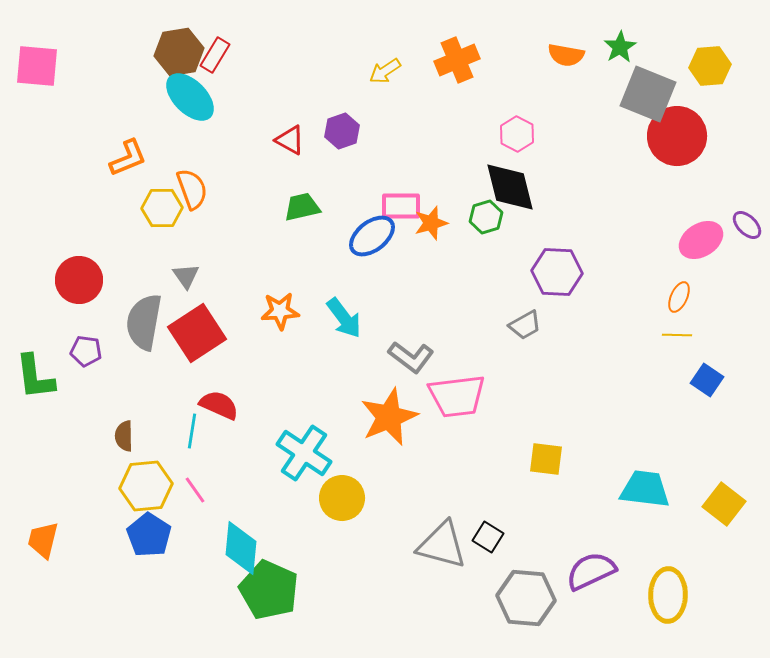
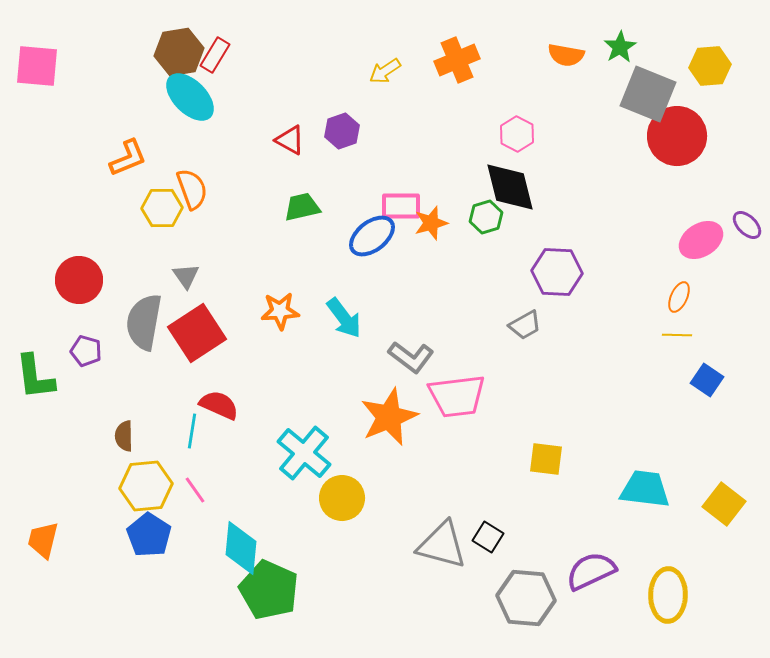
purple pentagon at (86, 351): rotated 8 degrees clockwise
cyan cross at (304, 453): rotated 6 degrees clockwise
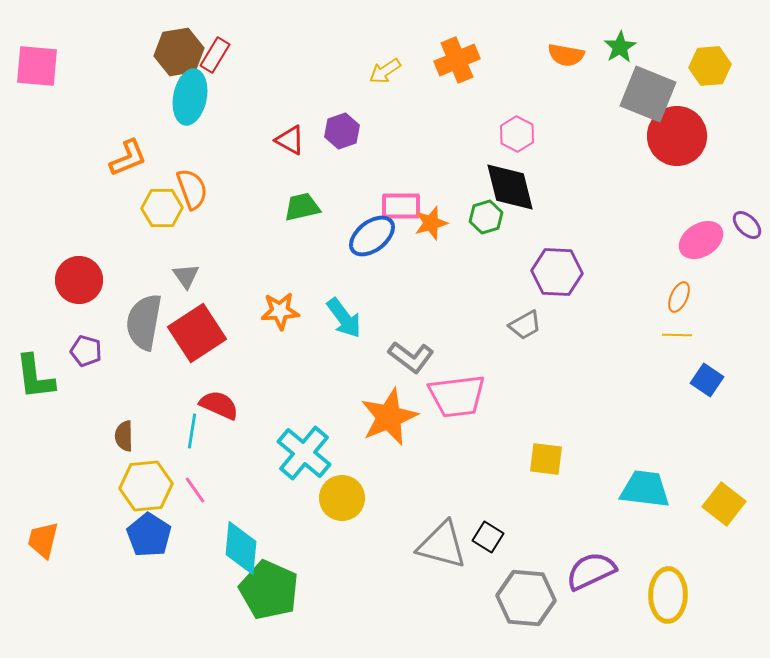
cyan ellipse at (190, 97): rotated 56 degrees clockwise
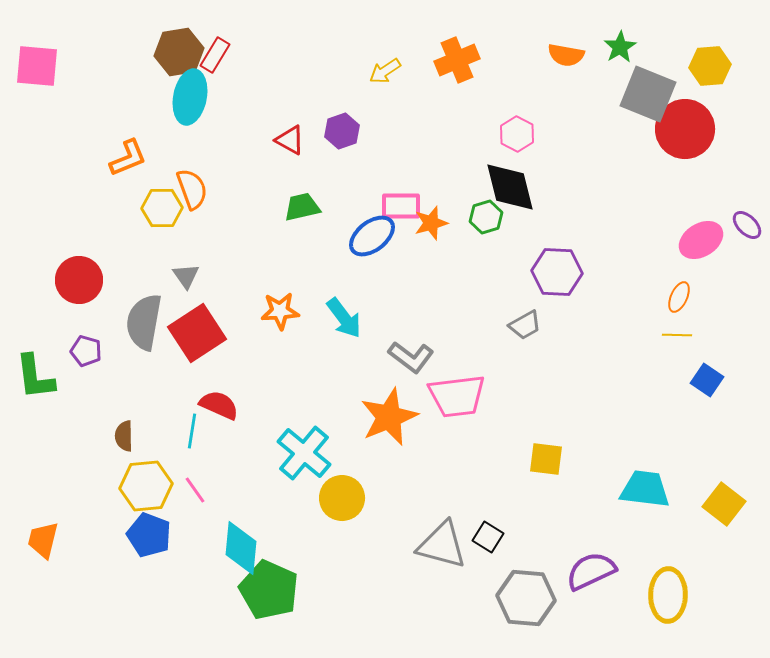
red circle at (677, 136): moved 8 px right, 7 px up
blue pentagon at (149, 535): rotated 12 degrees counterclockwise
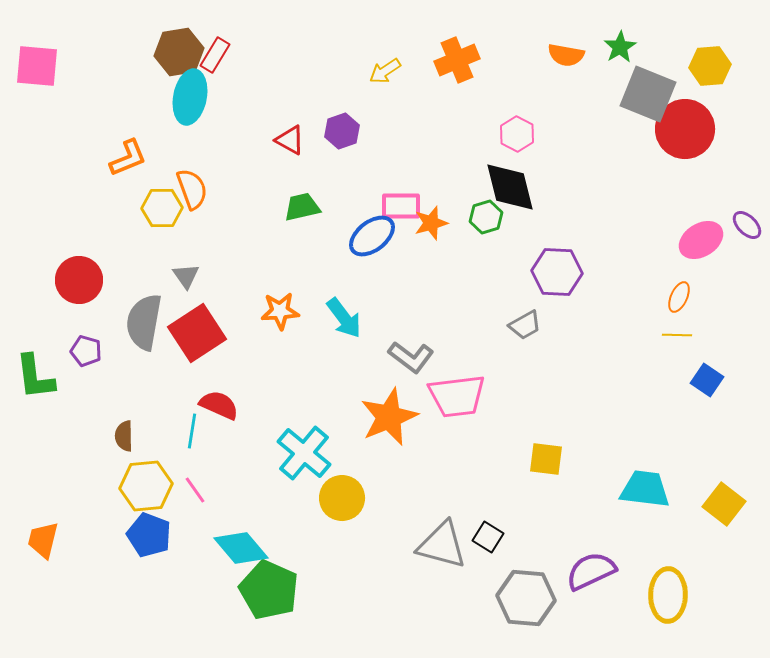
cyan diamond at (241, 548): rotated 46 degrees counterclockwise
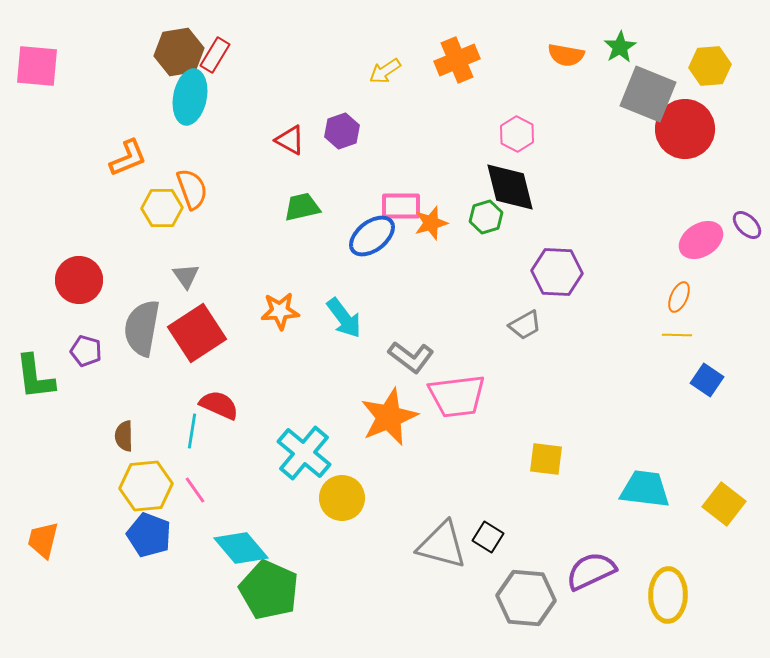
gray semicircle at (144, 322): moved 2 px left, 6 px down
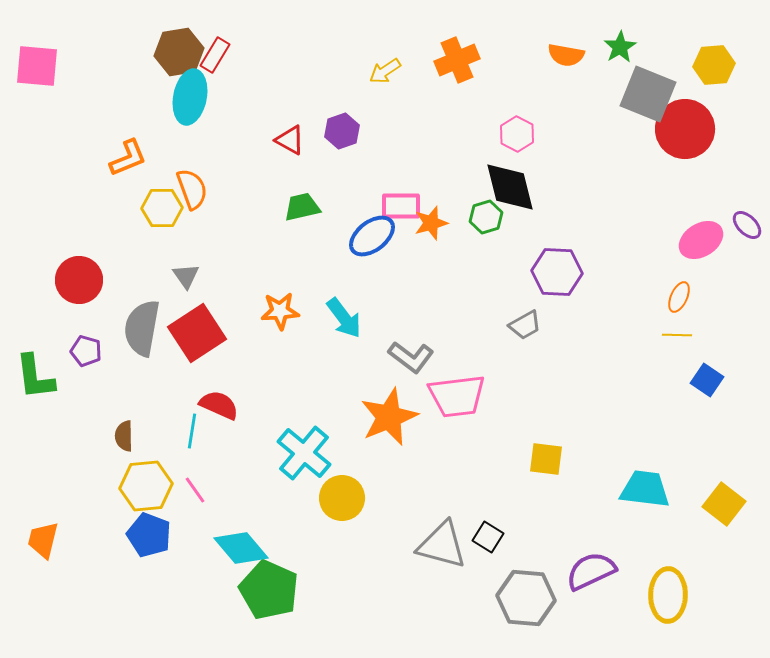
yellow hexagon at (710, 66): moved 4 px right, 1 px up
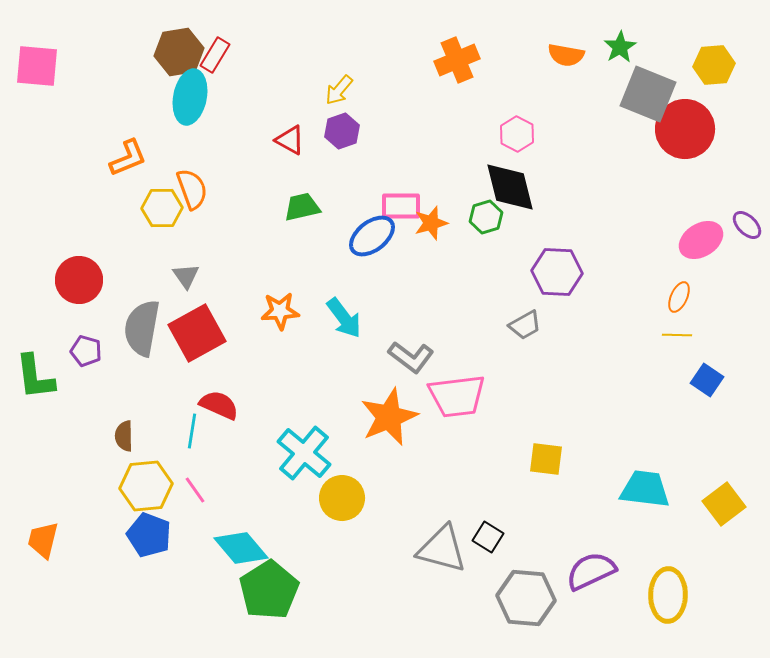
yellow arrow at (385, 71): moved 46 px left, 19 px down; rotated 16 degrees counterclockwise
red square at (197, 333): rotated 4 degrees clockwise
yellow square at (724, 504): rotated 15 degrees clockwise
gray triangle at (442, 545): moved 4 px down
green pentagon at (269, 590): rotated 16 degrees clockwise
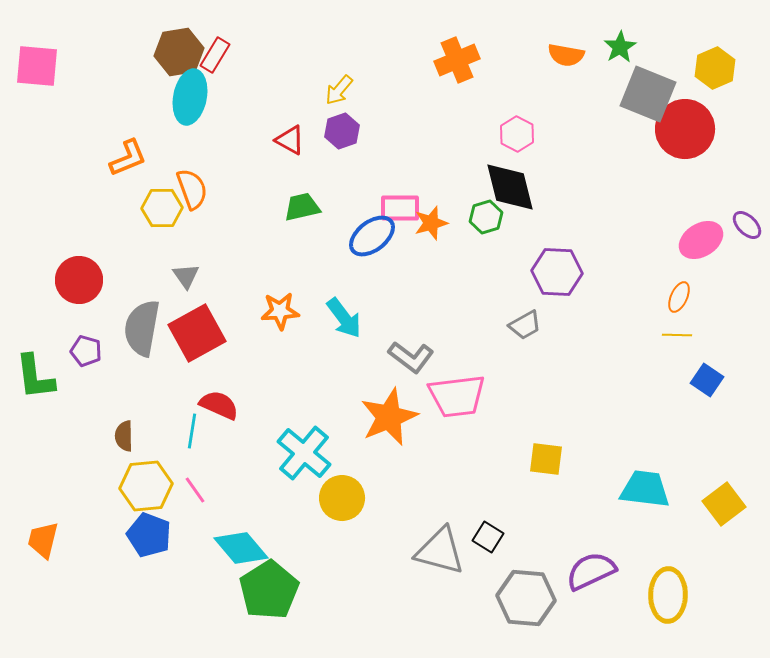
yellow hexagon at (714, 65): moved 1 px right, 3 px down; rotated 18 degrees counterclockwise
pink rectangle at (401, 206): moved 1 px left, 2 px down
gray triangle at (442, 549): moved 2 px left, 2 px down
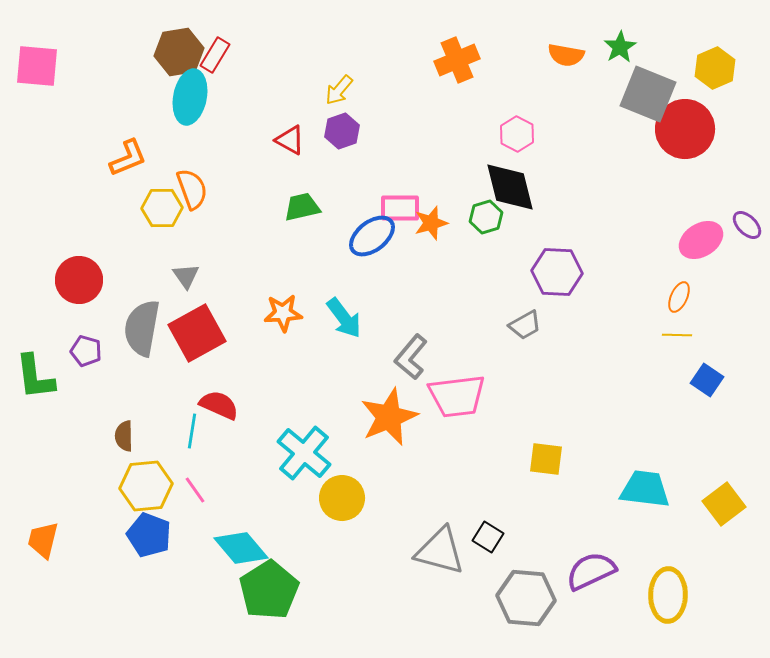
orange star at (280, 311): moved 3 px right, 2 px down
gray L-shape at (411, 357): rotated 93 degrees clockwise
